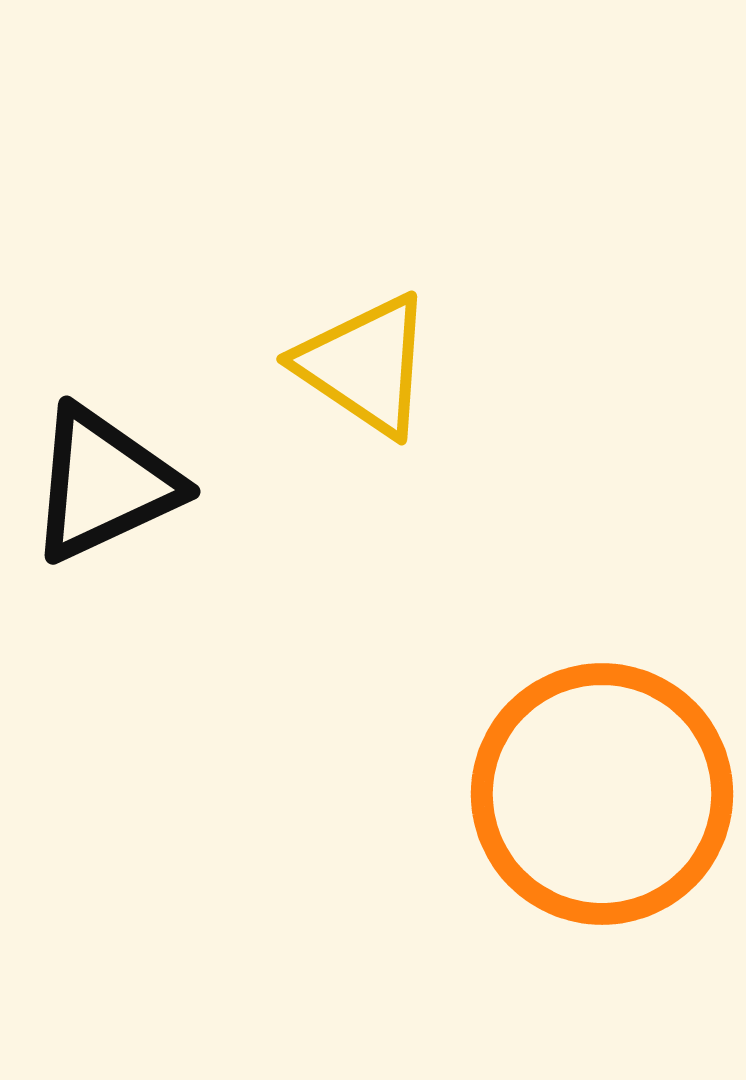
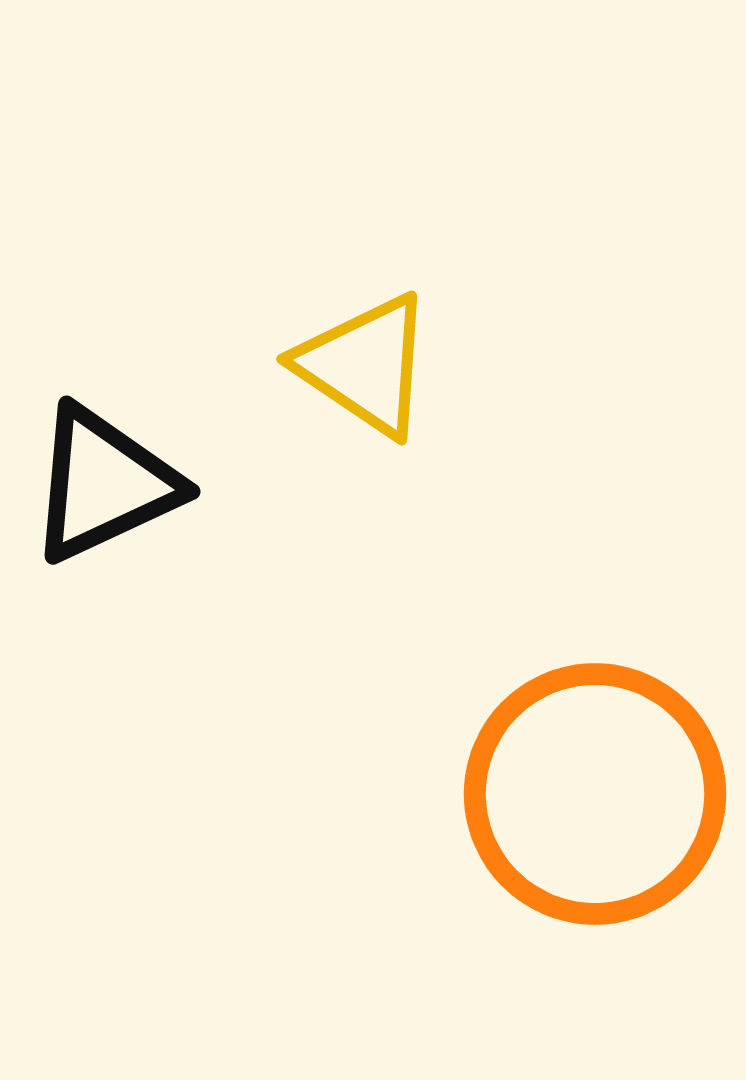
orange circle: moved 7 px left
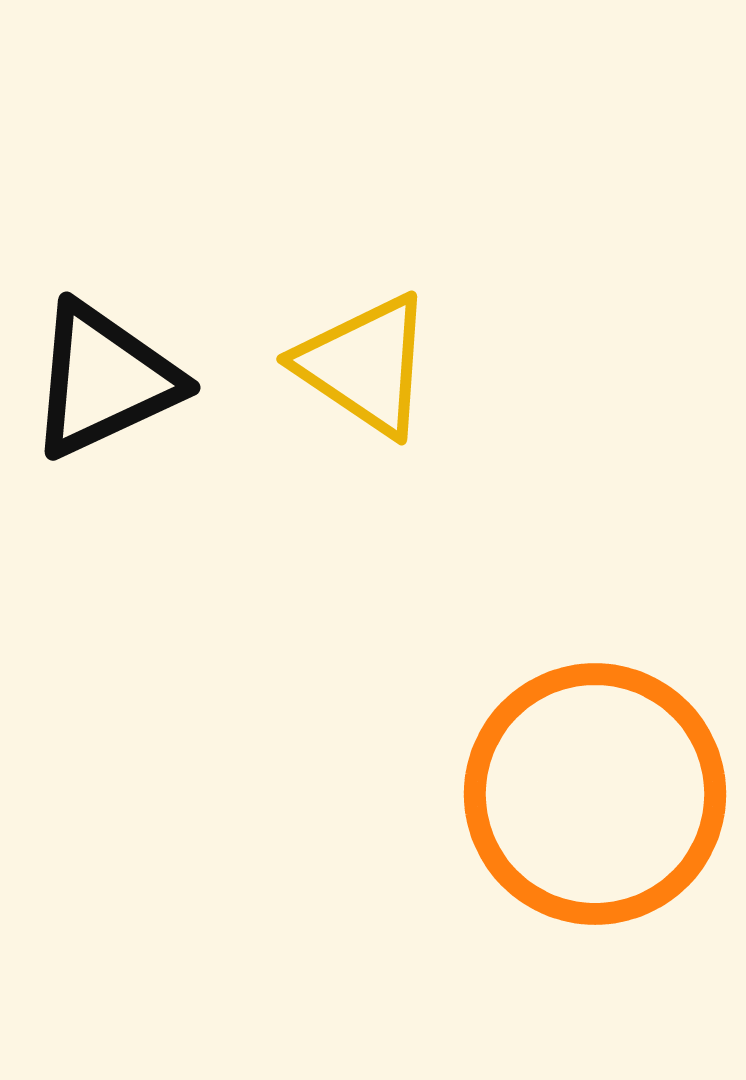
black triangle: moved 104 px up
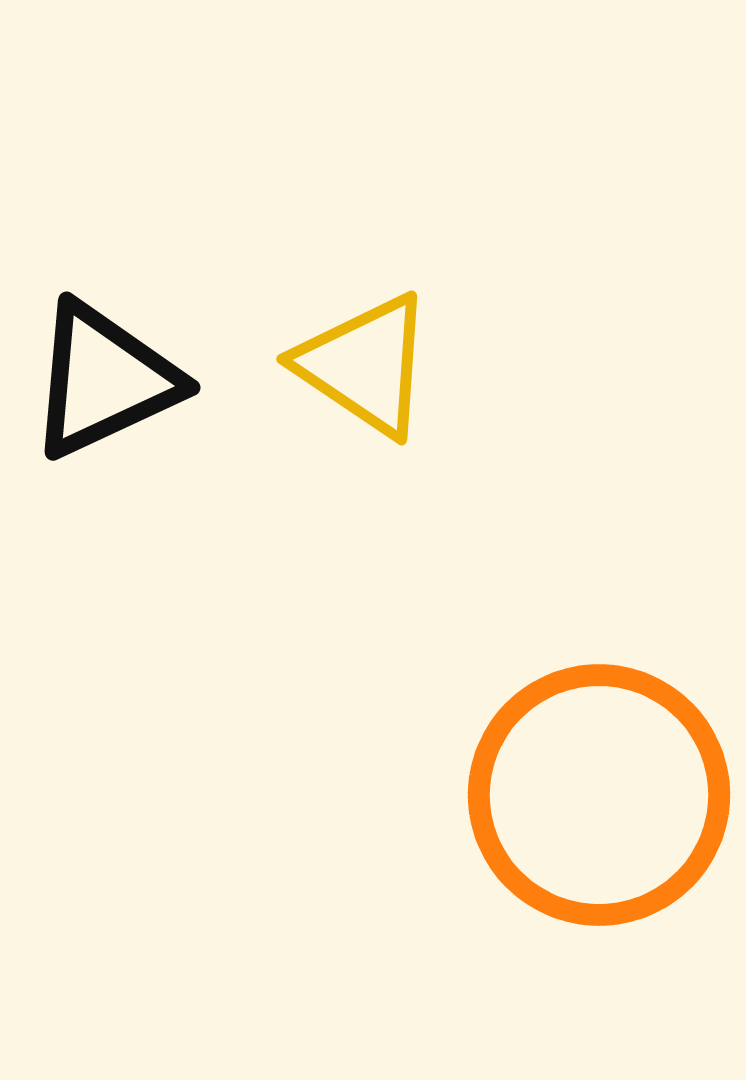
orange circle: moved 4 px right, 1 px down
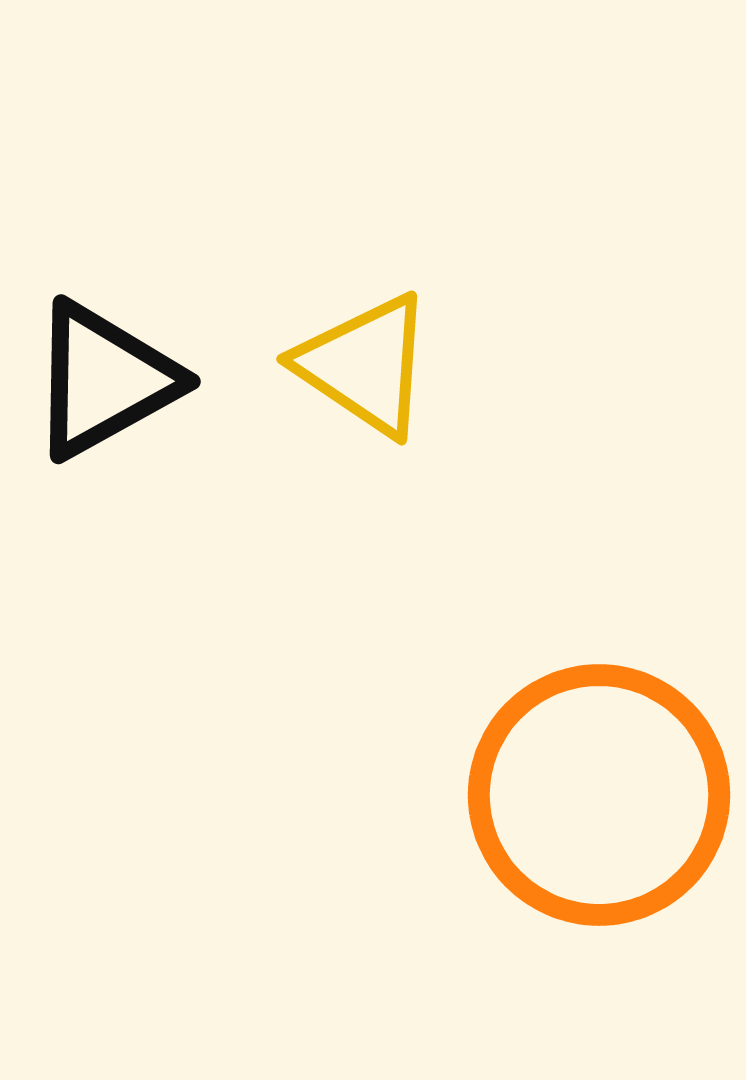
black triangle: rotated 4 degrees counterclockwise
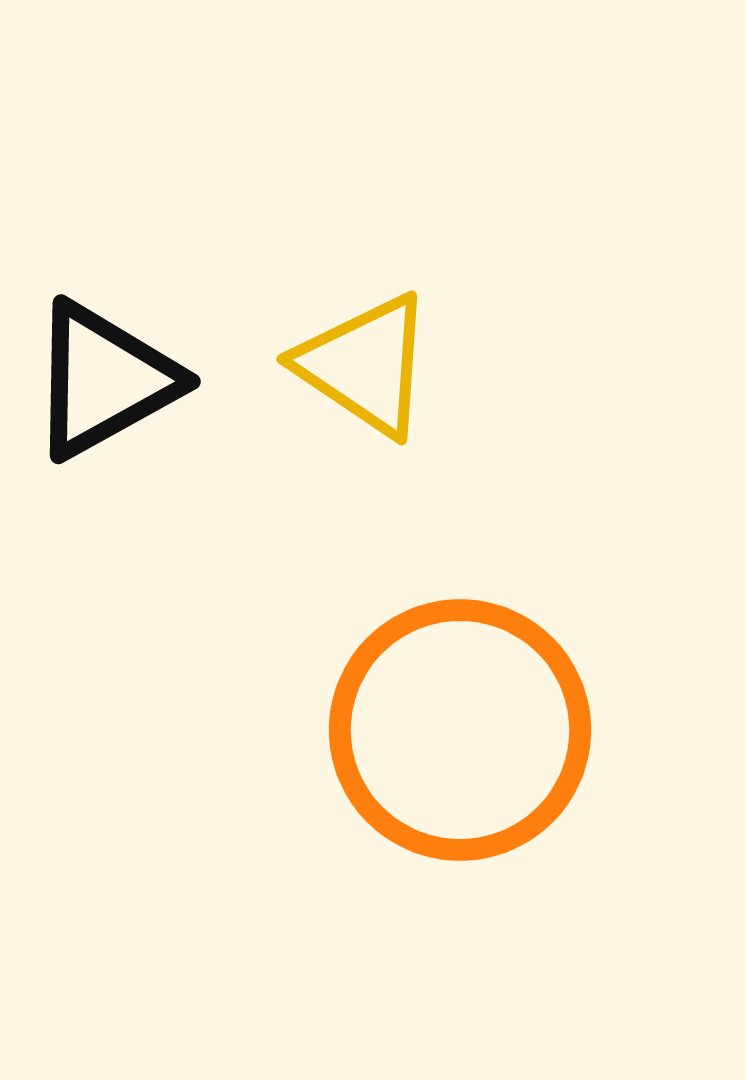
orange circle: moved 139 px left, 65 px up
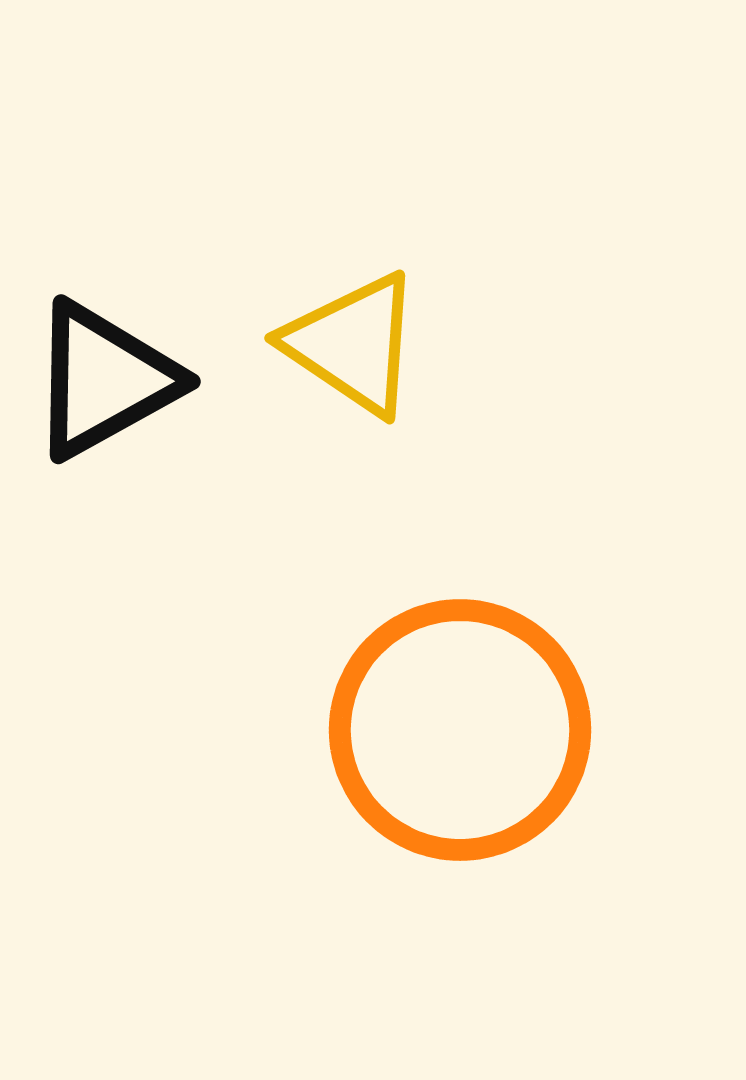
yellow triangle: moved 12 px left, 21 px up
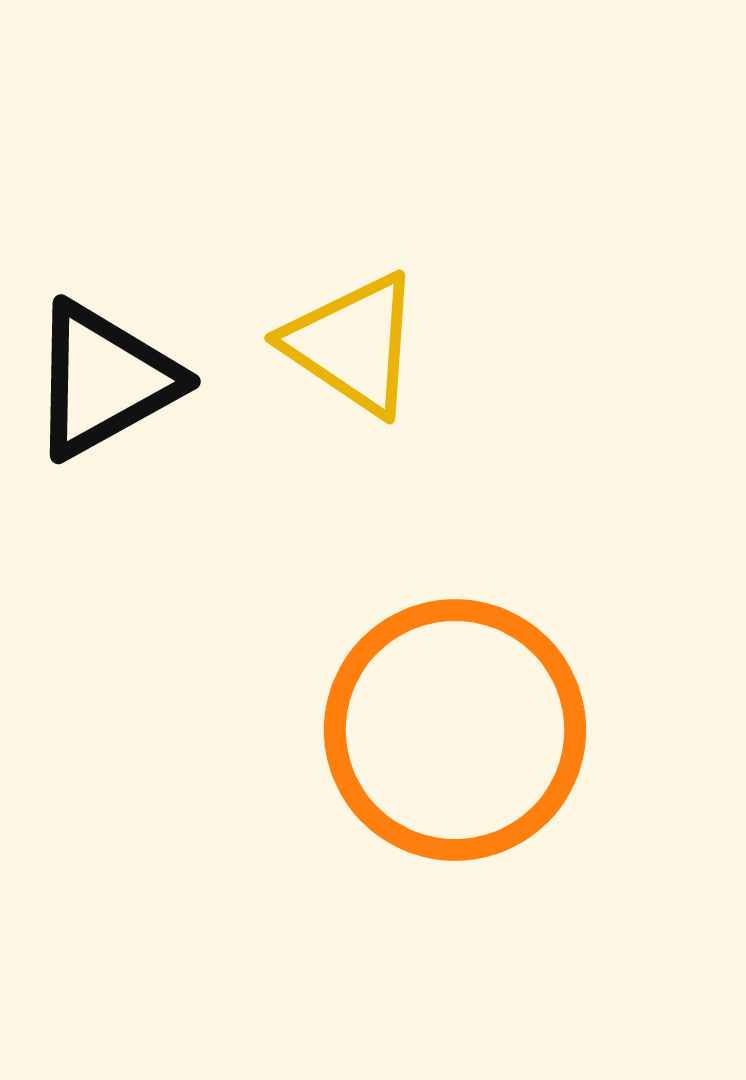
orange circle: moved 5 px left
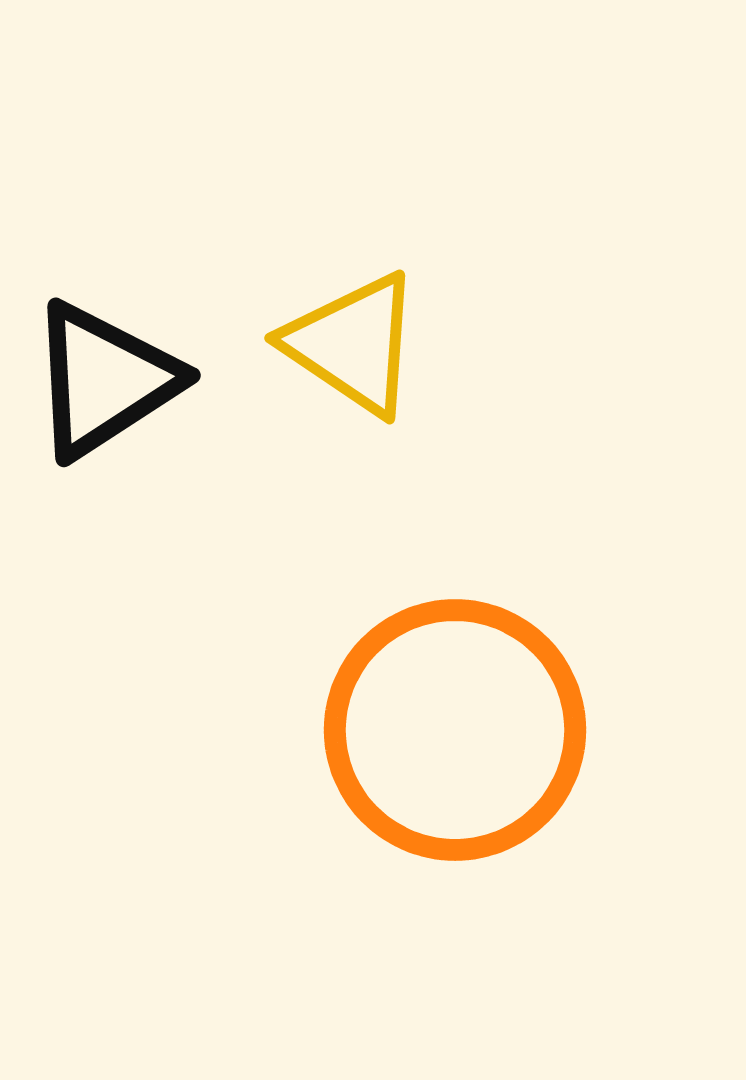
black triangle: rotated 4 degrees counterclockwise
